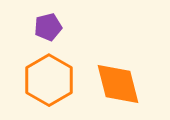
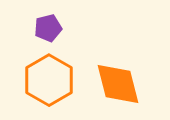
purple pentagon: moved 1 px down
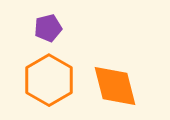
orange diamond: moved 3 px left, 2 px down
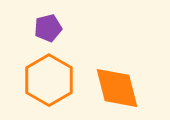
orange diamond: moved 2 px right, 2 px down
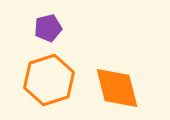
orange hexagon: rotated 12 degrees clockwise
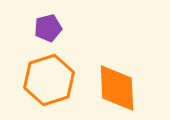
orange diamond: rotated 12 degrees clockwise
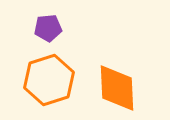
purple pentagon: rotated 8 degrees clockwise
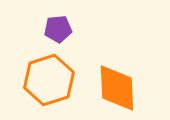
purple pentagon: moved 10 px right, 1 px down
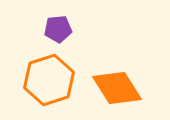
orange diamond: rotated 30 degrees counterclockwise
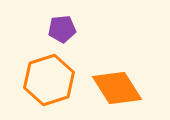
purple pentagon: moved 4 px right
